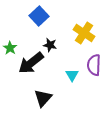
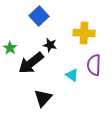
yellow cross: rotated 30 degrees counterclockwise
cyan triangle: rotated 24 degrees counterclockwise
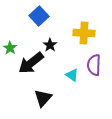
black star: rotated 24 degrees clockwise
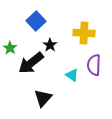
blue square: moved 3 px left, 5 px down
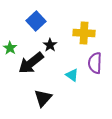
purple semicircle: moved 1 px right, 2 px up
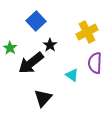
yellow cross: moved 3 px right, 1 px up; rotated 30 degrees counterclockwise
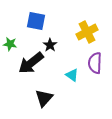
blue square: rotated 36 degrees counterclockwise
green star: moved 4 px up; rotated 24 degrees counterclockwise
black triangle: moved 1 px right
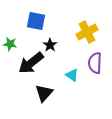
black triangle: moved 5 px up
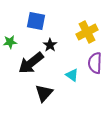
green star: moved 2 px up; rotated 16 degrees counterclockwise
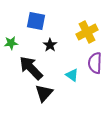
green star: moved 1 px right, 1 px down
black arrow: moved 5 px down; rotated 84 degrees clockwise
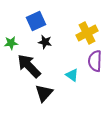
blue square: rotated 36 degrees counterclockwise
yellow cross: moved 1 px down
black star: moved 5 px left, 3 px up; rotated 24 degrees counterclockwise
purple semicircle: moved 2 px up
black arrow: moved 2 px left, 2 px up
